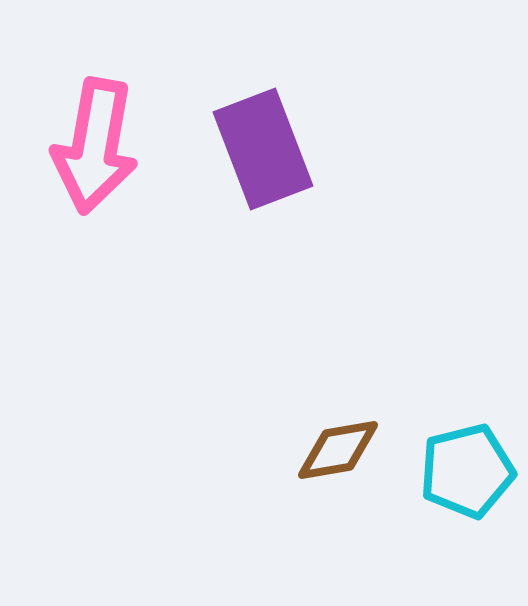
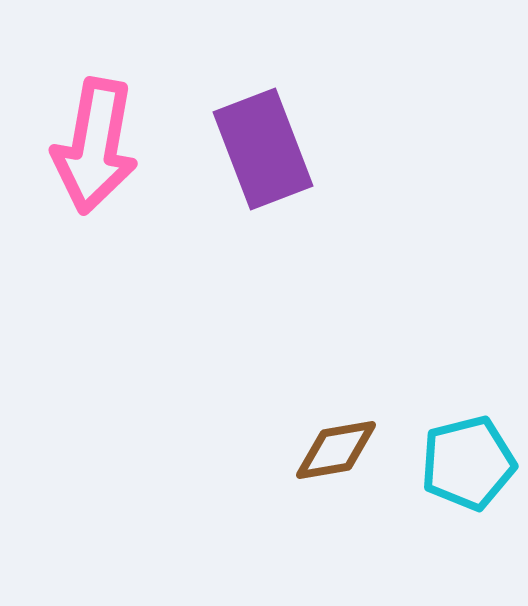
brown diamond: moved 2 px left
cyan pentagon: moved 1 px right, 8 px up
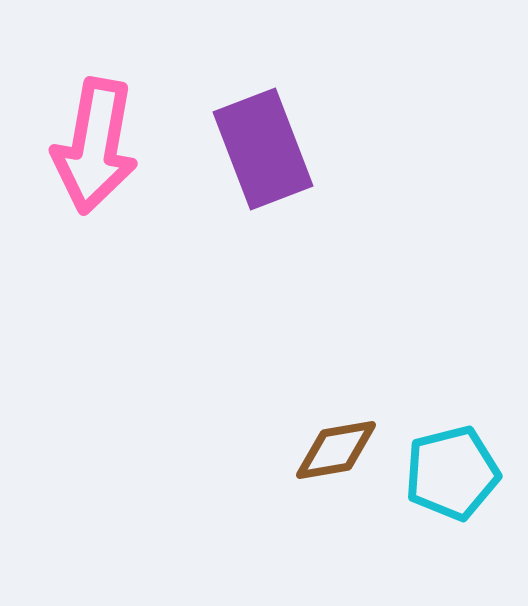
cyan pentagon: moved 16 px left, 10 px down
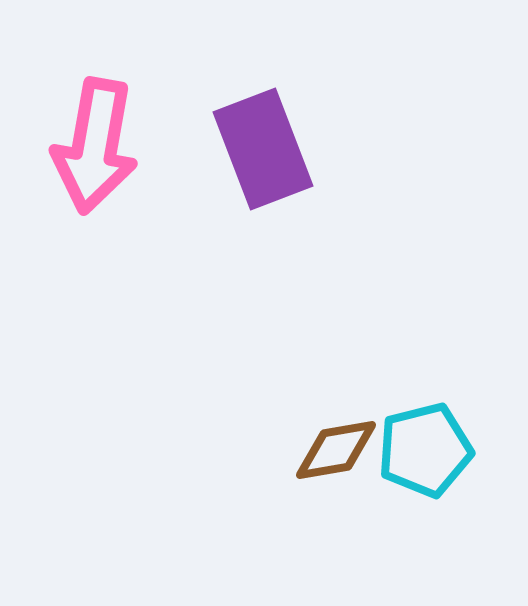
cyan pentagon: moved 27 px left, 23 px up
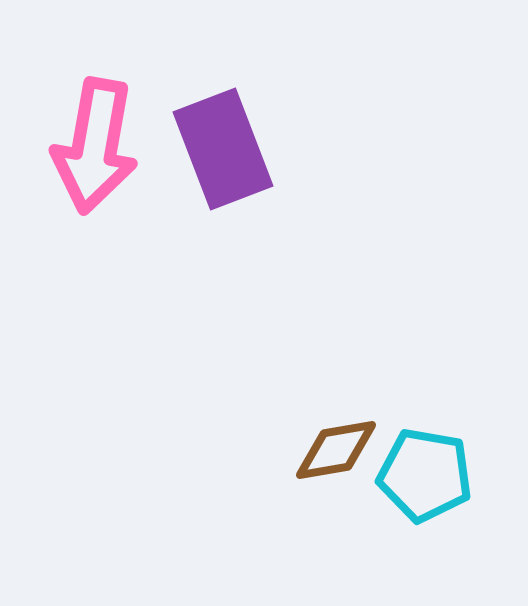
purple rectangle: moved 40 px left
cyan pentagon: moved 25 px down; rotated 24 degrees clockwise
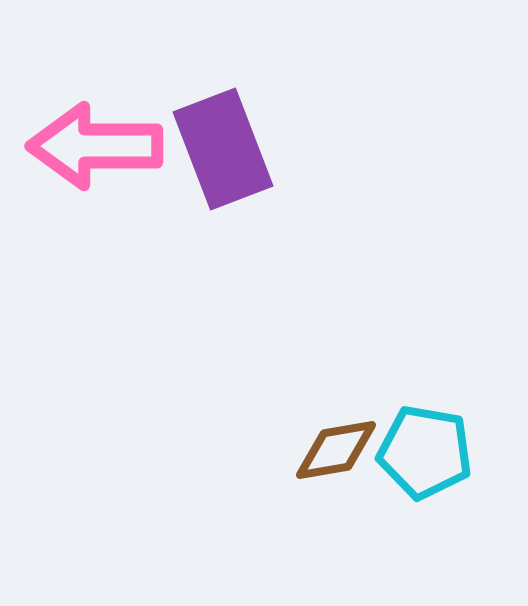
pink arrow: rotated 80 degrees clockwise
cyan pentagon: moved 23 px up
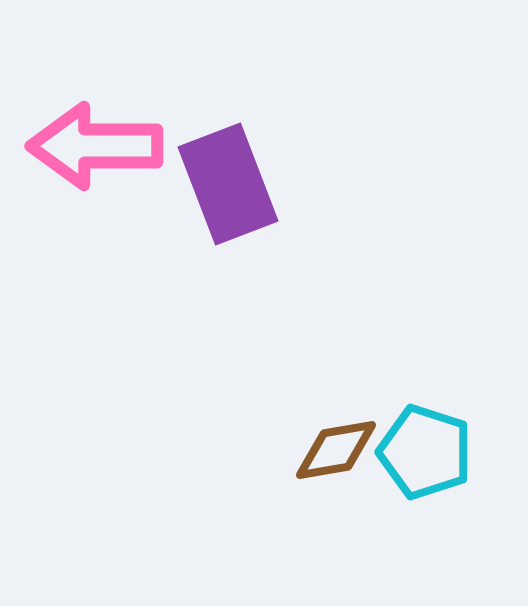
purple rectangle: moved 5 px right, 35 px down
cyan pentagon: rotated 8 degrees clockwise
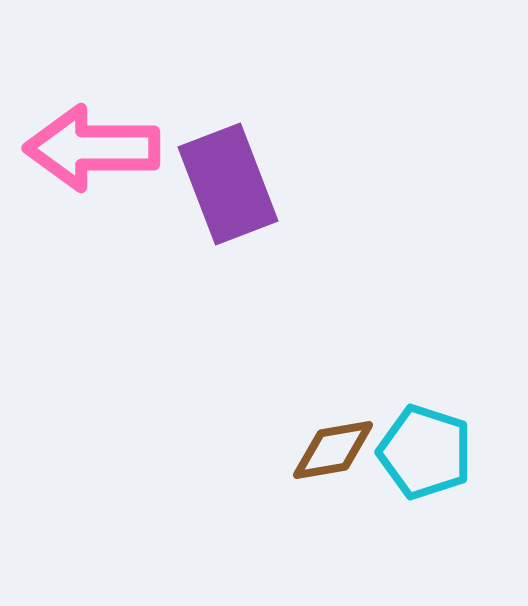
pink arrow: moved 3 px left, 2 px down
brown diamond: moved 3 px left
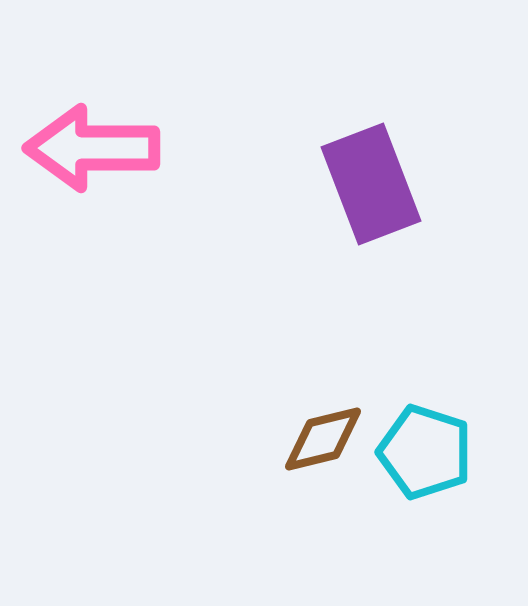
purple rectangle: moved 143 px right
brown diamond: moved 10 px left, 11 px up; rotated 4 degrees counterclockwise
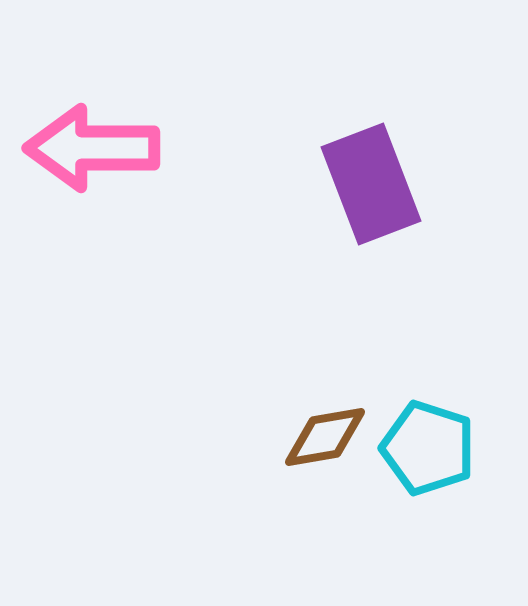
brown diamond: moved 2 px right, 2 px up; rotated 4 degrees clockwise
cyan pentagon: moved 3 px right, 4 px up
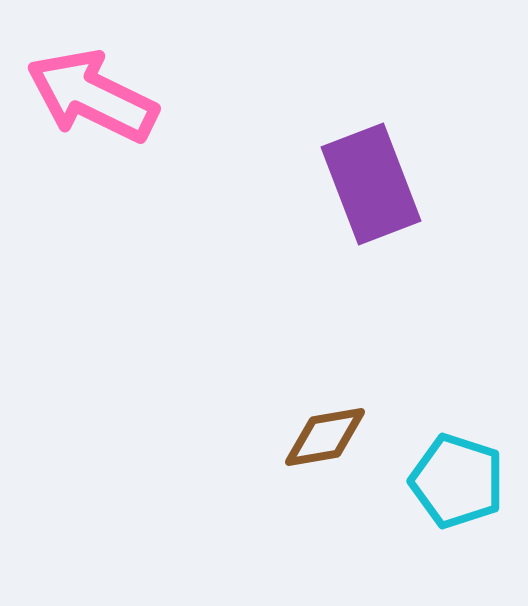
pink arrow: moved 52 px up; rotated 26 degrees clockwise
cyan pentagon: moved 29 px right, 33 px down
